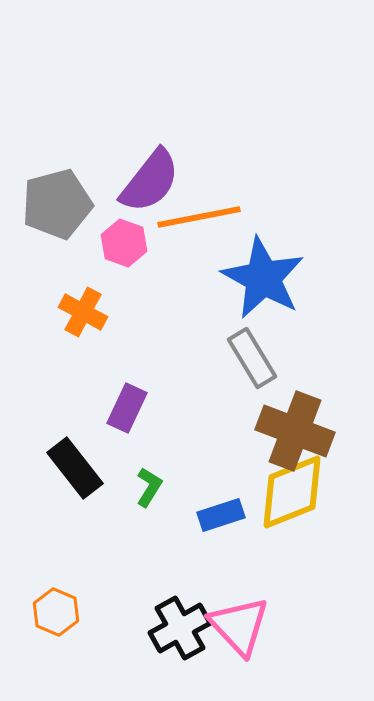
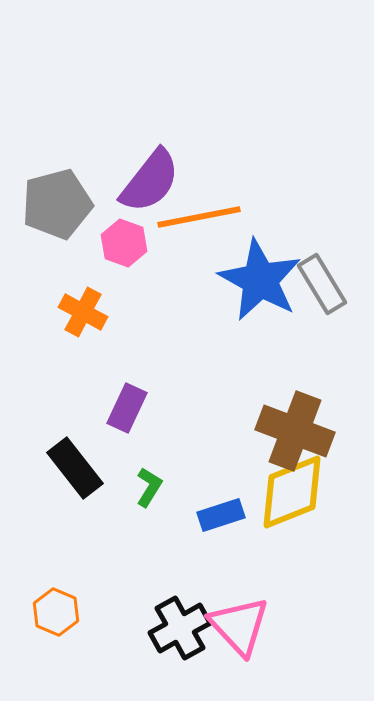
blue star: moved 3 px left, 2 px down
gray rectangle: moved 70 px right, 74 px up
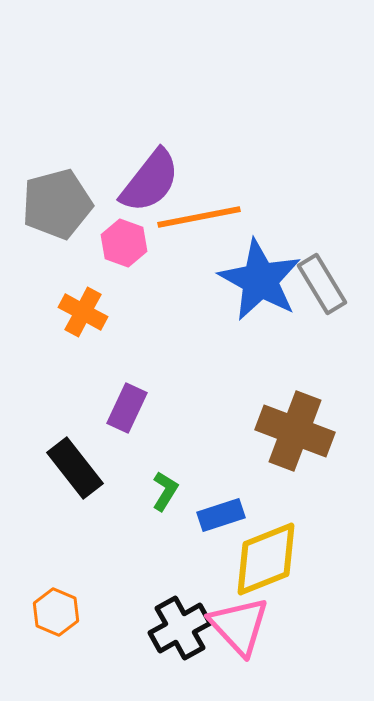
green L-shape: moved 16 px right, 4 px down
yellow diamond: moved 26 px left, 67 px down
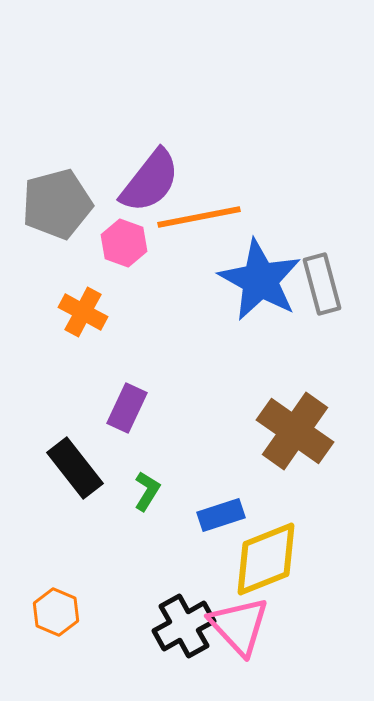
gray rectangle: rotated 16 degrees clockwise
brown cross: rotated 14 degrees clockwise
green L-shape: moved 18 px left
black cross: moved 4 px right, 2 px up
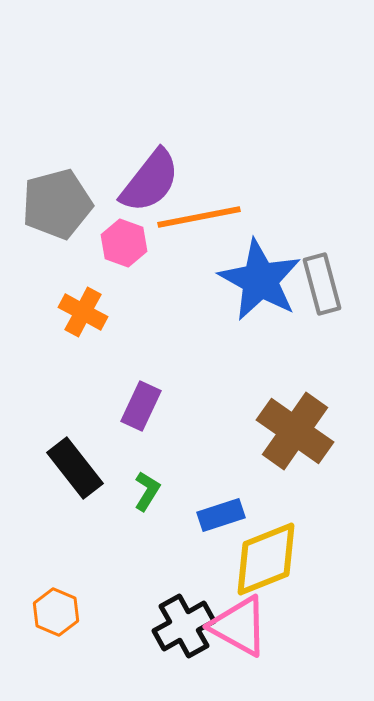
purple rectangle: moved 14 px right, 2 px up
pink triangle: rotated 18 degrees counterclockwise
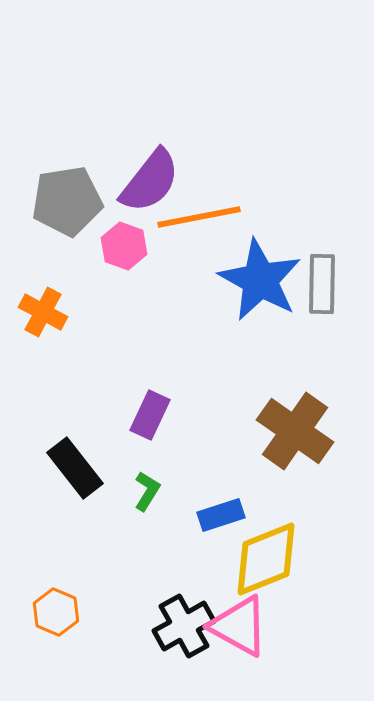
gray pentagon: moved 10 px right, 3 px up; rotated 6 degrees clockwise
pink hexagon: moved 3 px down
gray rectangle: rotated 16 degrees clockwise
orange cross: moved 40 px left
purple rectangle: moved 9 px right, 9 px down
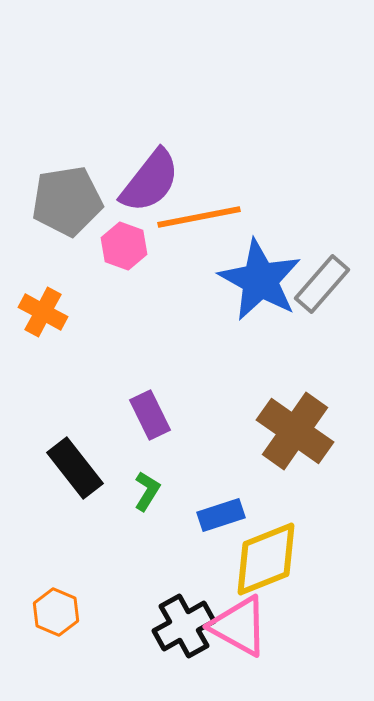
gray rectangle: rotated 40 degrees clockwise
purple rectangle: rotated 51 degrees counterclockwise
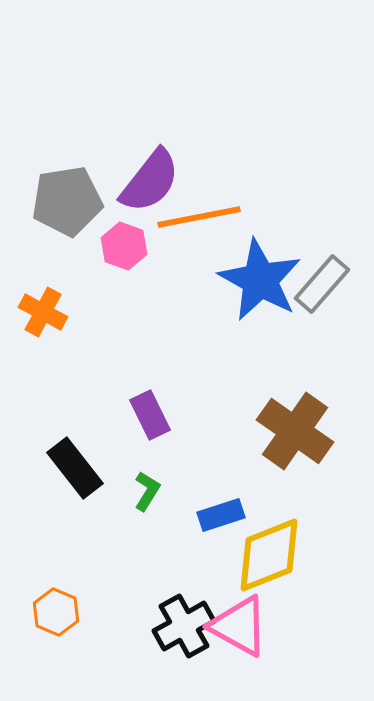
yellow diamond: moved 3 px right, 4 px up
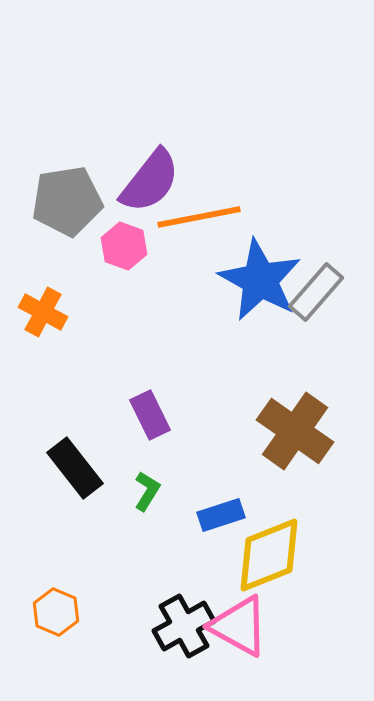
gray rectangle: moved 6 px left, 8 px down
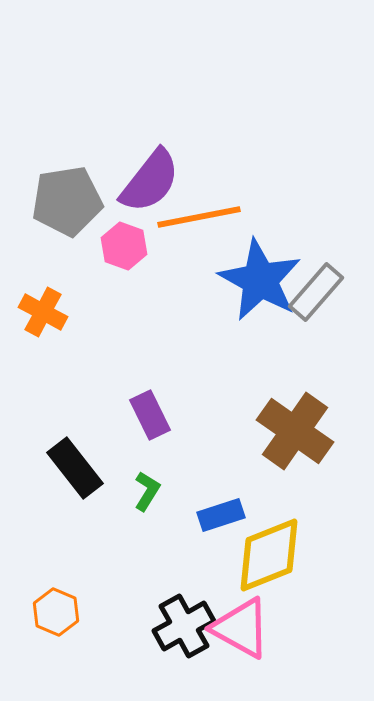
pink triangle: moved 2 px right, 2 px down
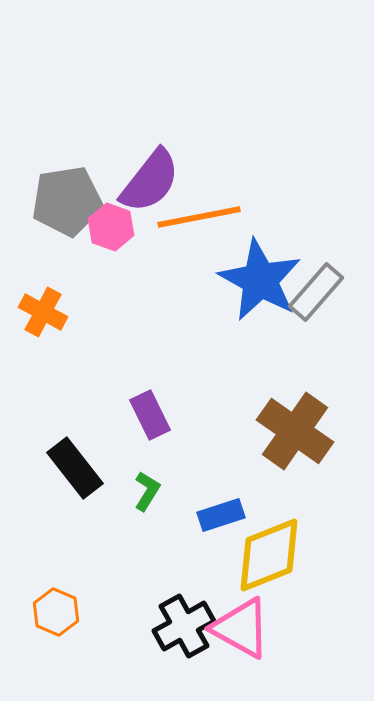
pink hexagon: moved 13 px left, 19 px up
